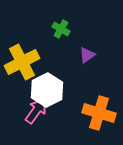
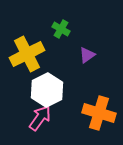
yellow cross: moved 5 px right, 8 px up
pink arrow: moved 4 px right, 7 px down
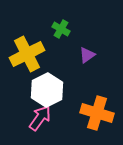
orange cross: moved 2 px left
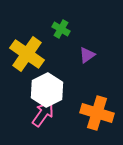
yellow cross: rotated 28 degrees counterclockwise
pink arrow: moved 3 px right, 4 px up
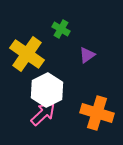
pink arrow: rotated 12 degrees clockwise
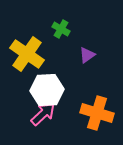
white hexagon: rotated 24 degrees clockwise
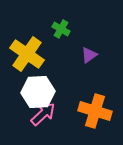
purple triangle: moved 2 px right
white hexagon: moved 9 px left, 2 px down
orange cross: moved 2 px left, 2 px up
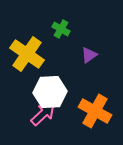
white hexagon: moved 12 px right
orange cross: rotated 12 degrees clockwise
